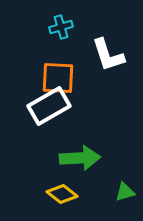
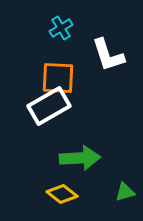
cyan cross: moved 1 px down; rotated 15 degrees counterclockwise
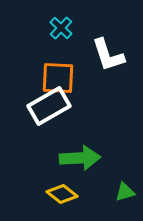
cyan cross: rotated 15 degrees counterclockwise
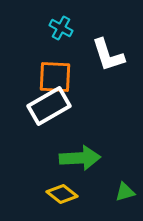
cyan cross: rotated 15 degrees counterclockwise
orange square: moved 3 px left, 1 px up
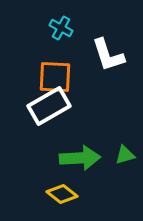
green triangle: moved 37 px up
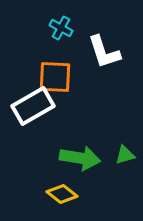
white L-shape: moved 4 px left, 3 px up
white rectangle: moved 16 px left
green arrow: rotated 12 degrees clockwise
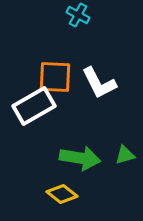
cyan cross: moved 17 px right, 13 px up
white L-shape: moved 5 px left, 31 px down; rotated 9 degrees counterclockwise
white rectangle: moved 1 px right
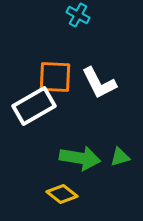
green triangle: moved 5 px left, 2 px down
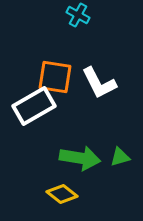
orange square: rotated 6 degrees clockwise
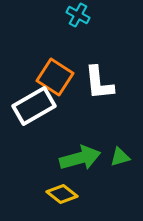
orange square: rotated 24 degrees clockwise
white L-shape: rotated 21 degrees clockwise
green arrow: rotated 24 degrees counterclockwise
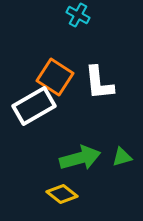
green triangle: moved 2 px right
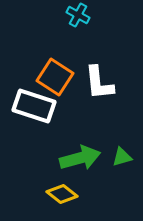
white rectangle: rotated 48 degrees clockwise
